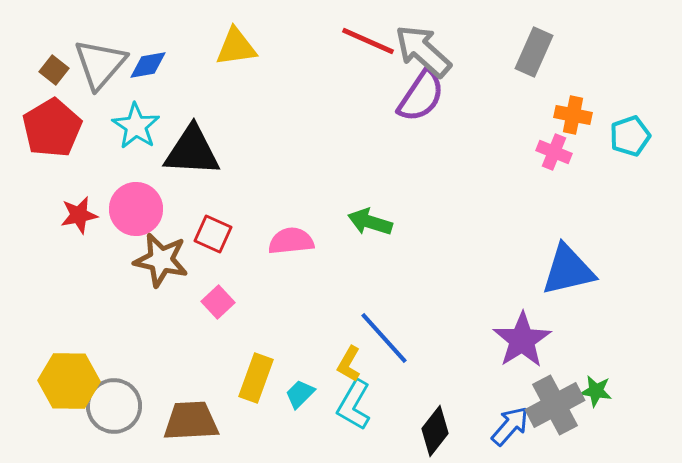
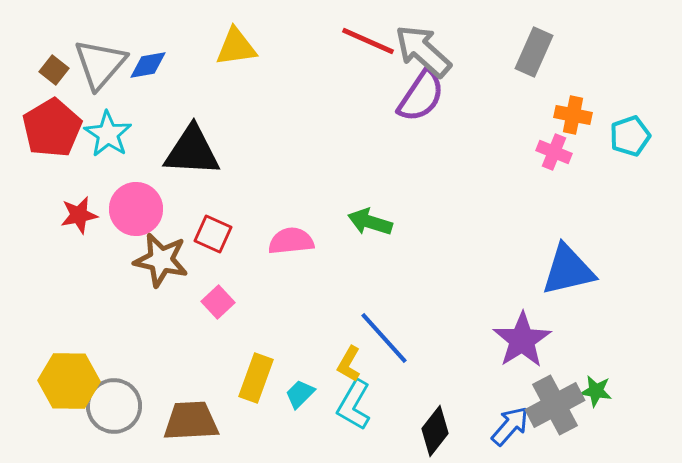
cyan star: moved 28 px left, 8 px down
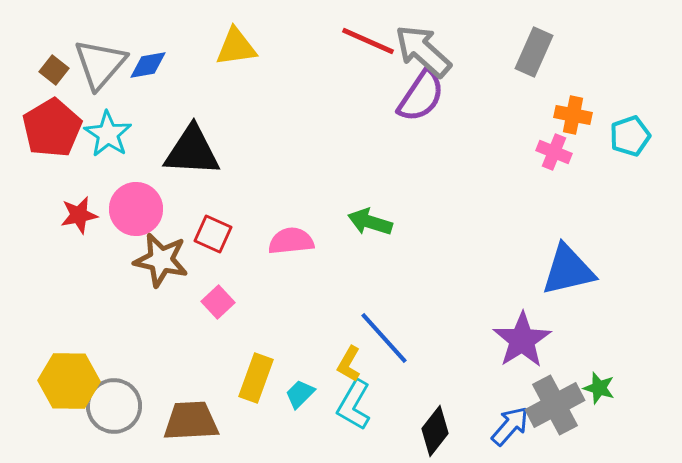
green star: moved 3 px right, 3 px up; rotated 8 degrees clockwise
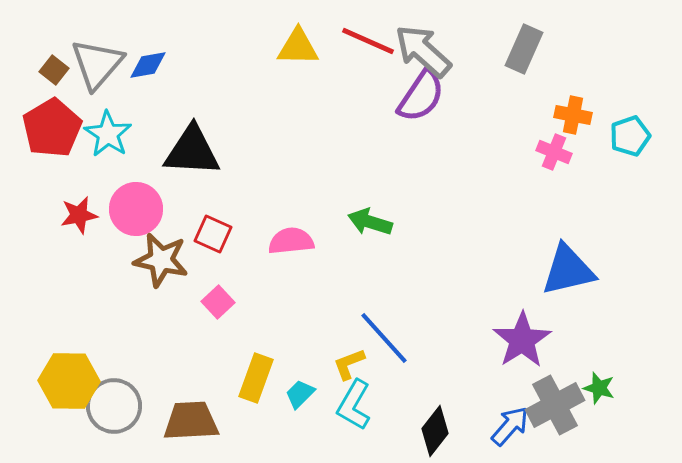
yellow triangle: moved 62 px right; rotated 9 degrees clockwise
gray rectangle: moved 10 px left, 3 px up
gray triangle: moved 3 px left
yellow L-shape: rotated 39 degrees clockwise
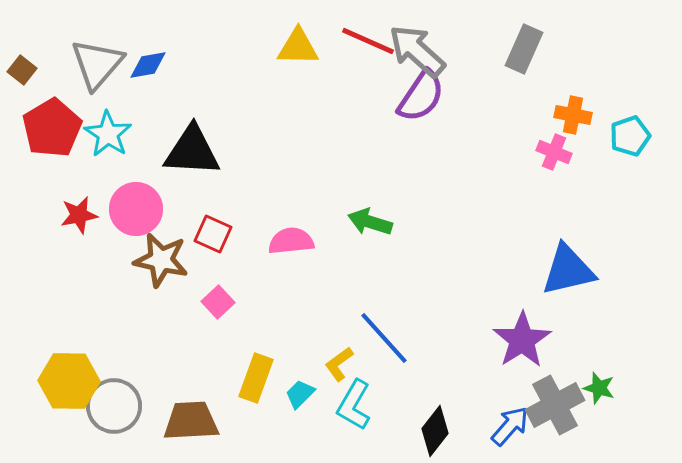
gray arrow: moved 6 px left
brown square: moved 32 px left
yellow L-shape: moved 10 px left; rotated 15 degrees counterclockwise
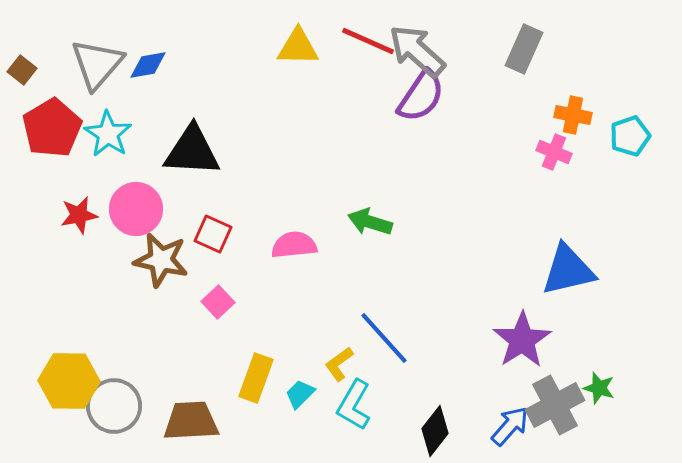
pink semicircle: moved 3 px right, 4 px down
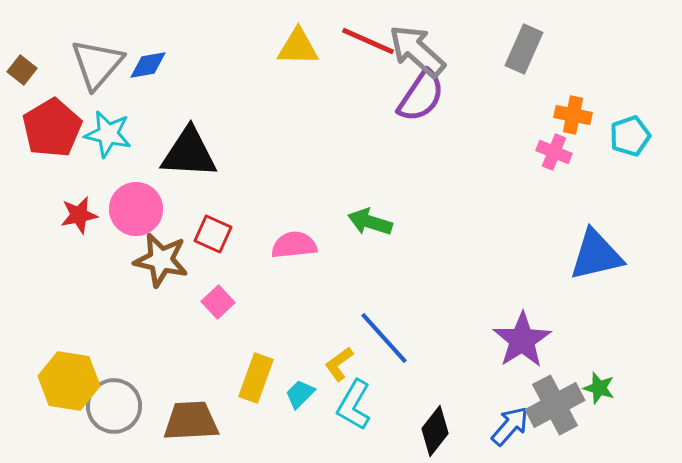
cyan star: rotated 21 degrees counterclockwise
black triangle: moved 3 px left, 2 px down
blue triangle: moved 28 px right, 15 px up
yellow hexagon: rotated 8 degrees clockwise
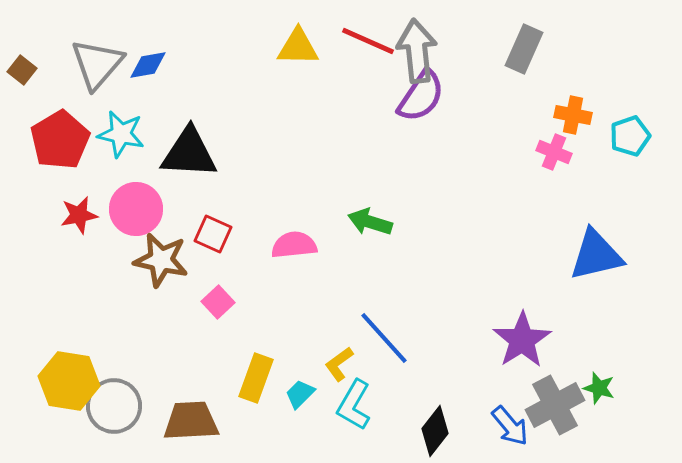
gray arrow: rotated 42 degrees clockwise
red pentagon: moved 8 px right, 12 px down
cyan star: moved 13 px right
blue arrow: rotated 99 degrees clockwise
